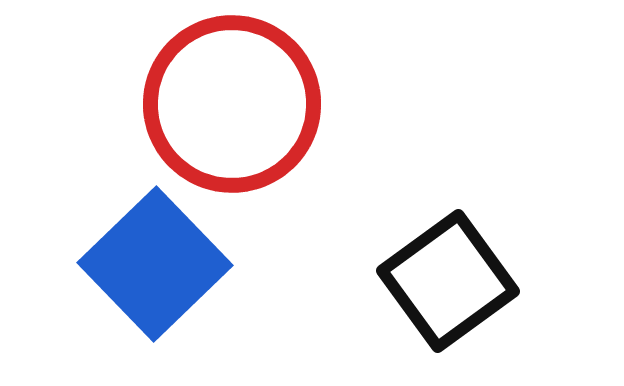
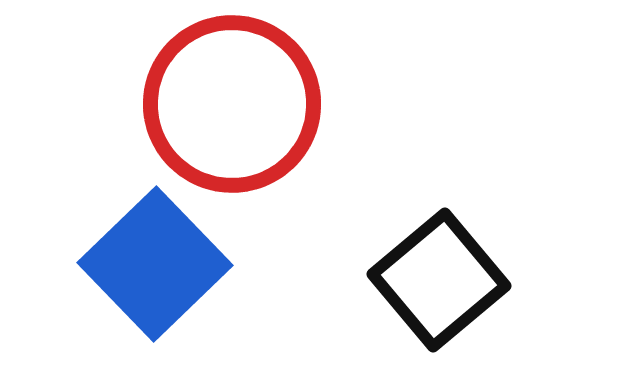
black square: moved 9 px left, 1 px up; rotated 4 degrees counterclockwise
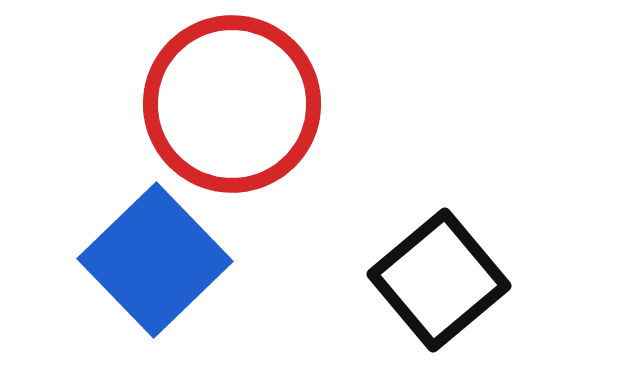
blue square: moved 4 px up
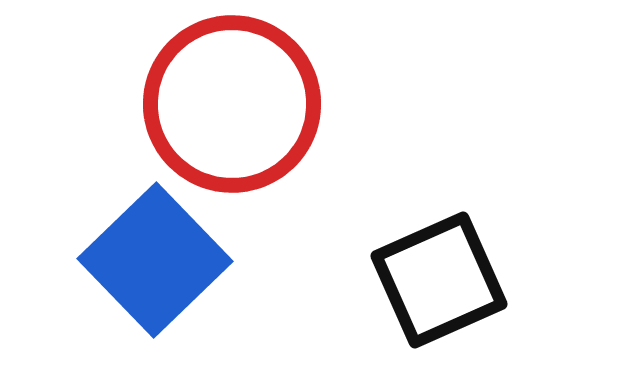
black square: rotated 16 degrees clockwise
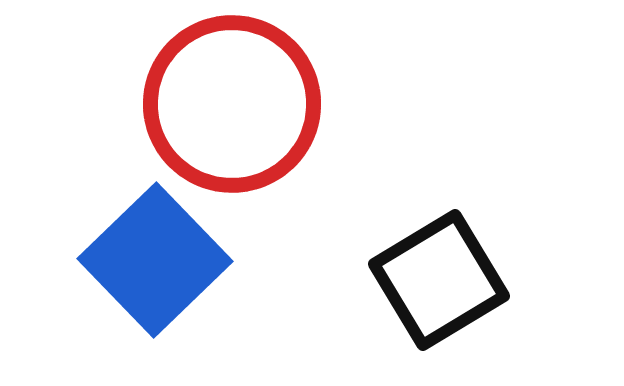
black square: rotated 7 degrees counterclockwise
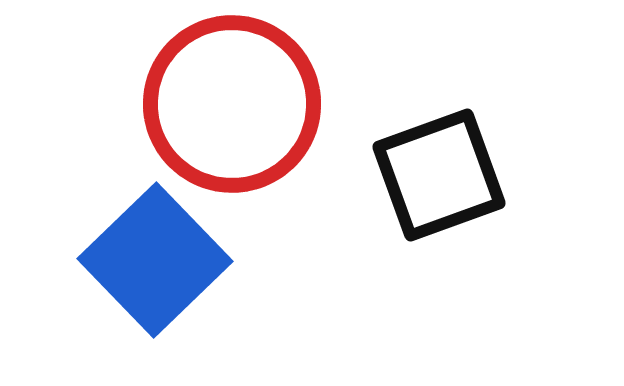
black square: moved 105 px up; rotated 11 degrees clockwise
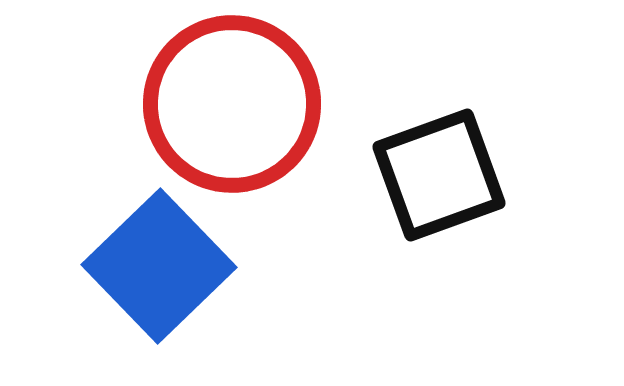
blue square: moved 4 px right, 6 px down
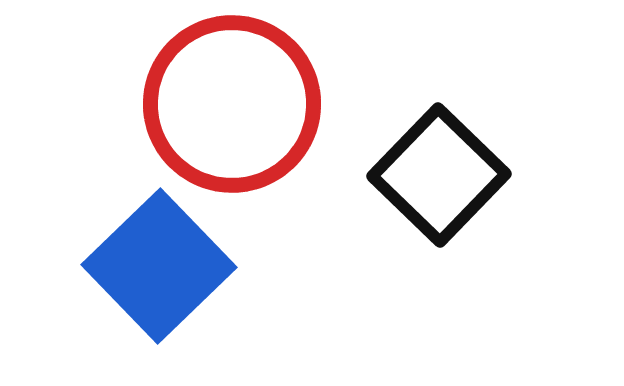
black square: rotated 26 degrees counterclockwise
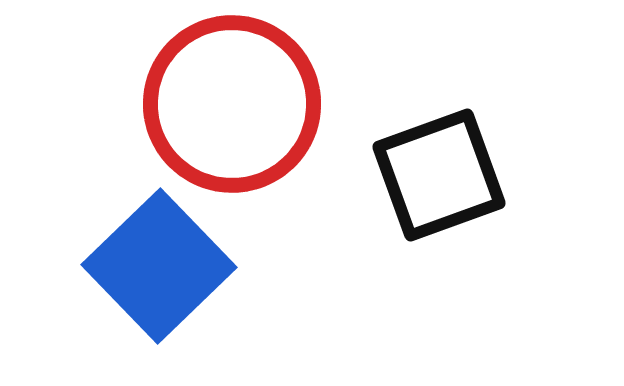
black square: rotated 26 degrees clockwise
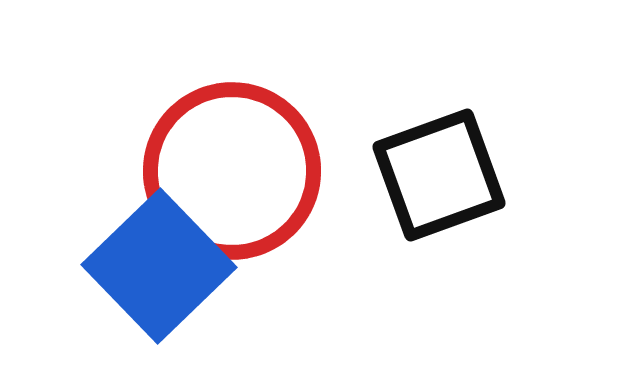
red circle: moved 67 px down
